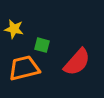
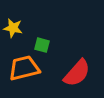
yellow star: moved 1 px left, 1 px up
red semicircle: moved 11 px down
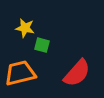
yellow star: moved 12 px right
orange trapezoid: moved 4 px left, 5 px down
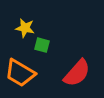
orange trapezoid: rotated 136 degrees counterclockwise
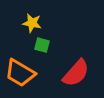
yellow star: moved 7 px right, 5 px up
red semicircle: moved 1 px left
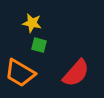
green square: moved 3 px left
